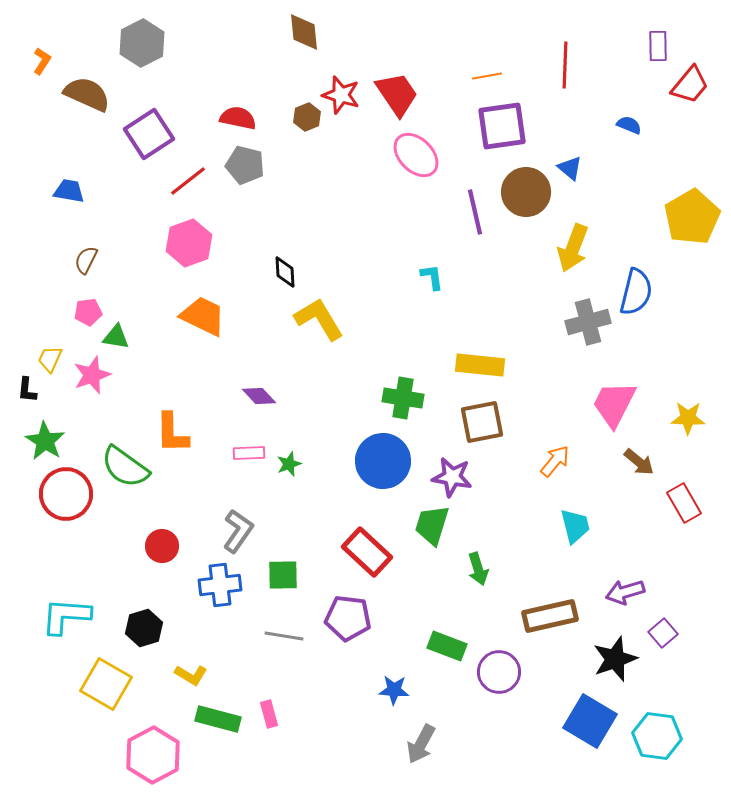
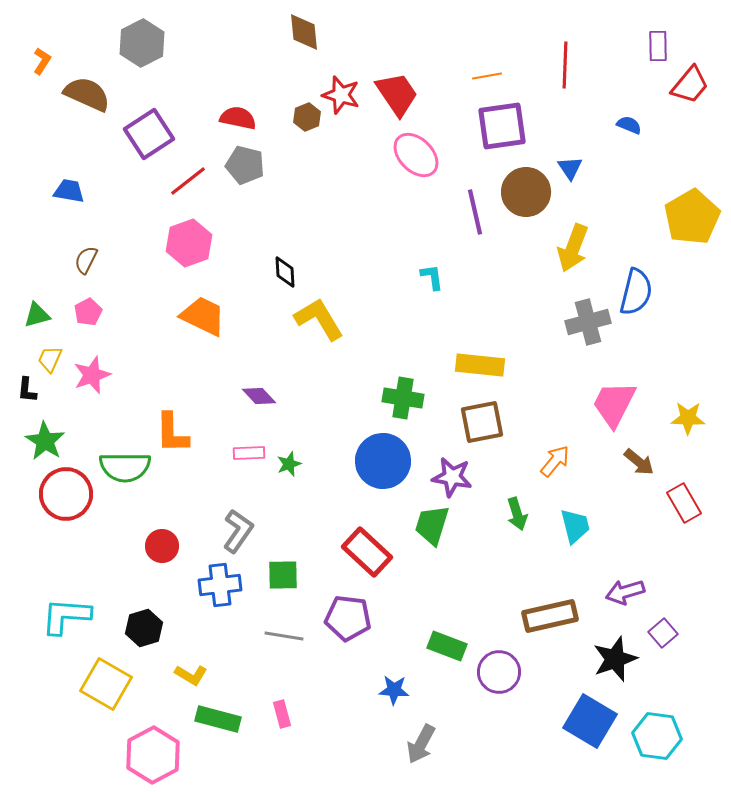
blue triangle at (570, 168): rotated 16 degrees clockwise
pink pentagon at (88, 312): rotated 20 degrees counterclockwise
green triangle at (116, 337): moved 79 px left, 22 px up; rotated 24 degrees counterclockwise
green semicircle at (125, 467): rotated 36 degrees counterclockwise
green arrow at (478, 569): moved 39 px right, 55 px up
pink rectangle at (269, 714): moved 13 px right
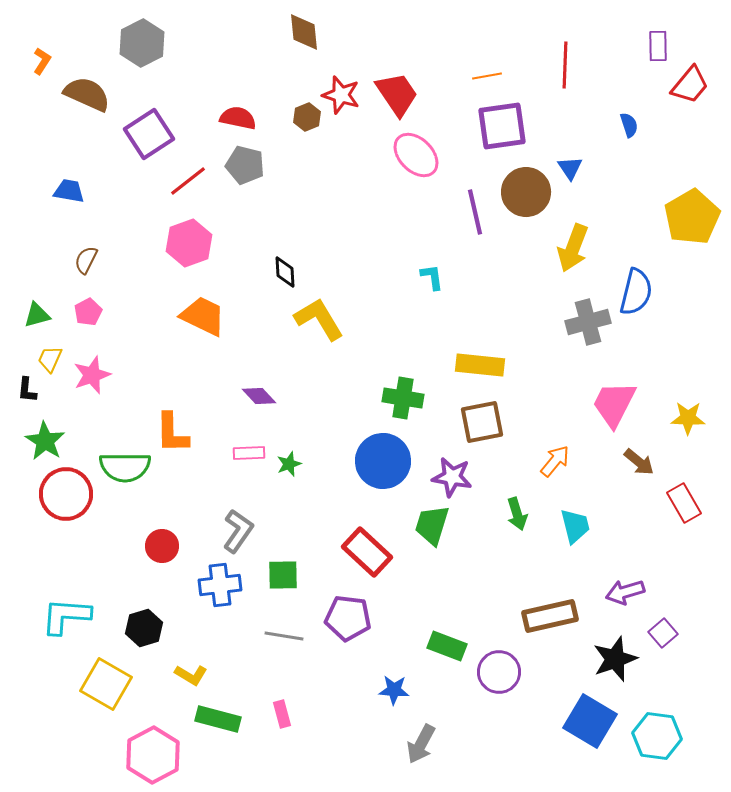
blue semicircle at (629, 125): rotated 50 degrees clockwise
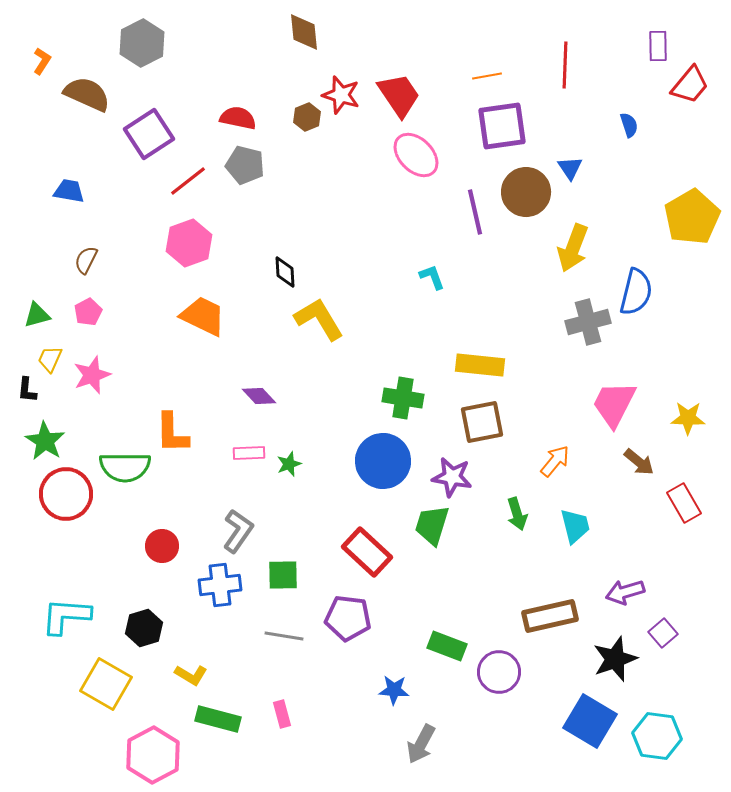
red trapezoid at (397, 94): moved 2 px right, 1 px down
cyan L-shape at (432, 277): rotated 12 degrees counterclockwise
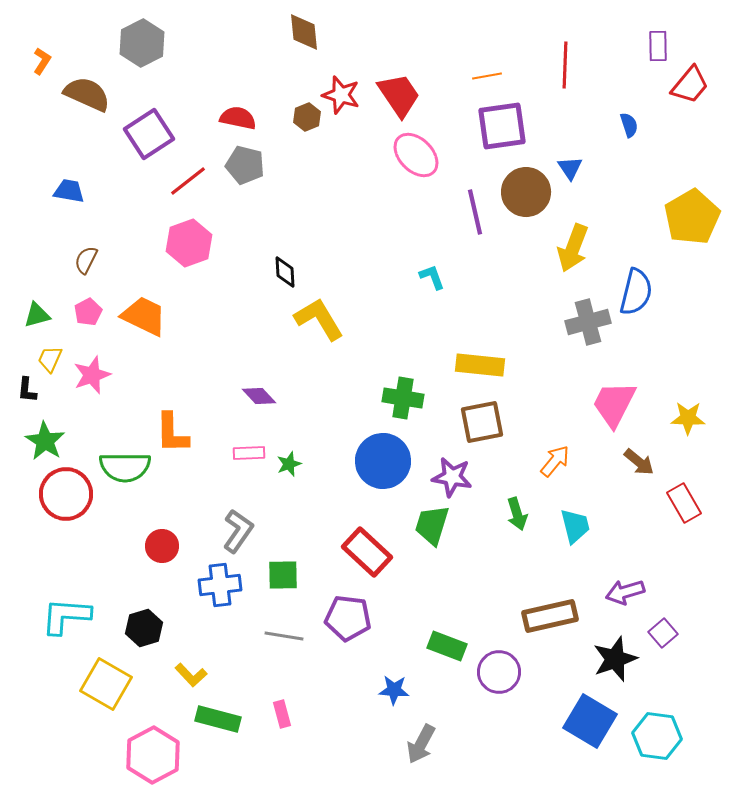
orange trapezoid at (203, 316): moved 59 px left
yellow L-shape at (191, 675): rotated 16 degrees clockwise
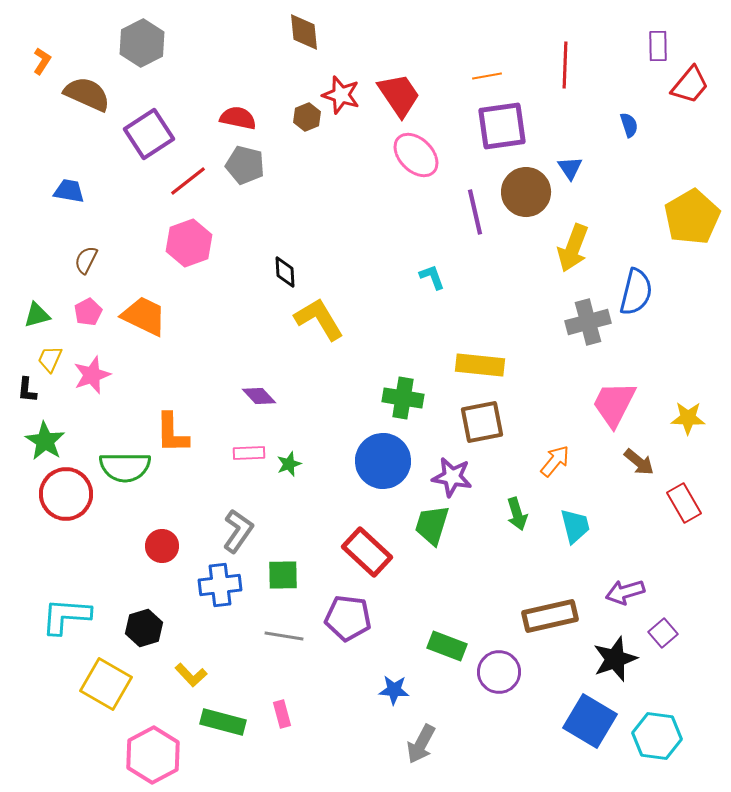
green rectangle at (218, 719): moved 5 px right, 3 px down
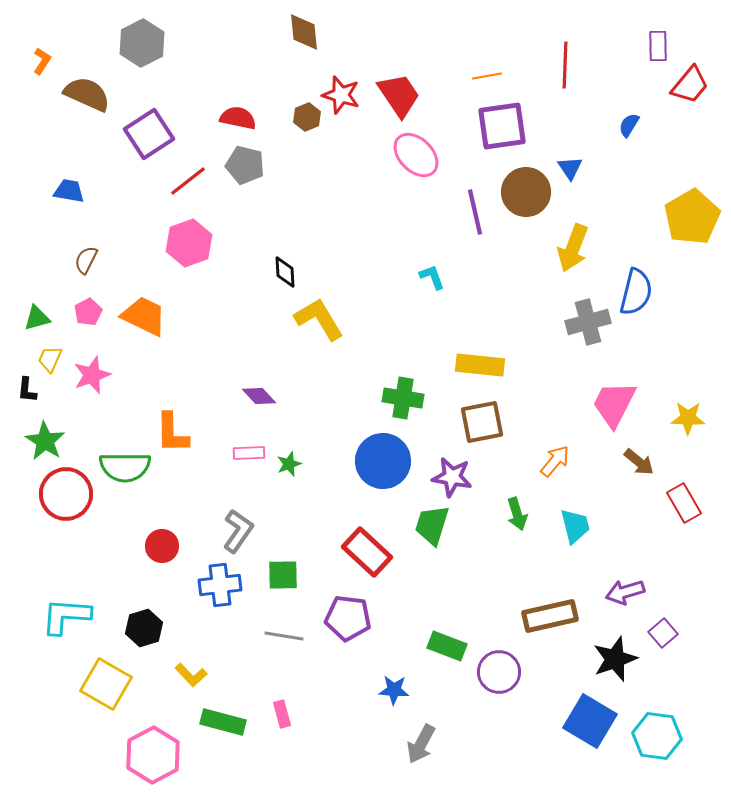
blue semicircle at (629, 125): rotated 130 degrees counterclockwise
green triangle at (37, 315): moved 3 px down
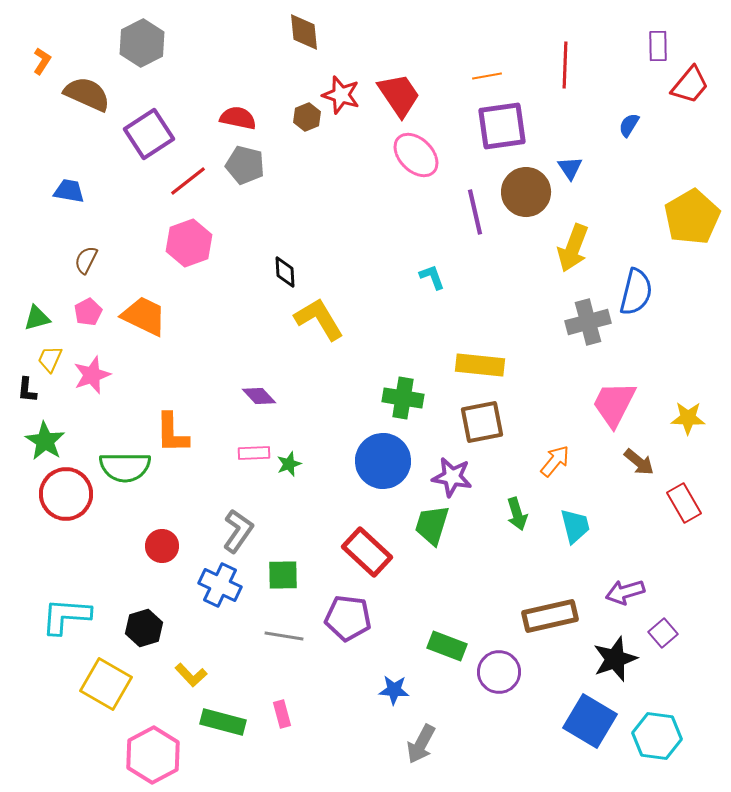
pink rectangle at (249, 453): moved 5 px right
blue cross at (220, 585): rotated 33 degrees clockwise
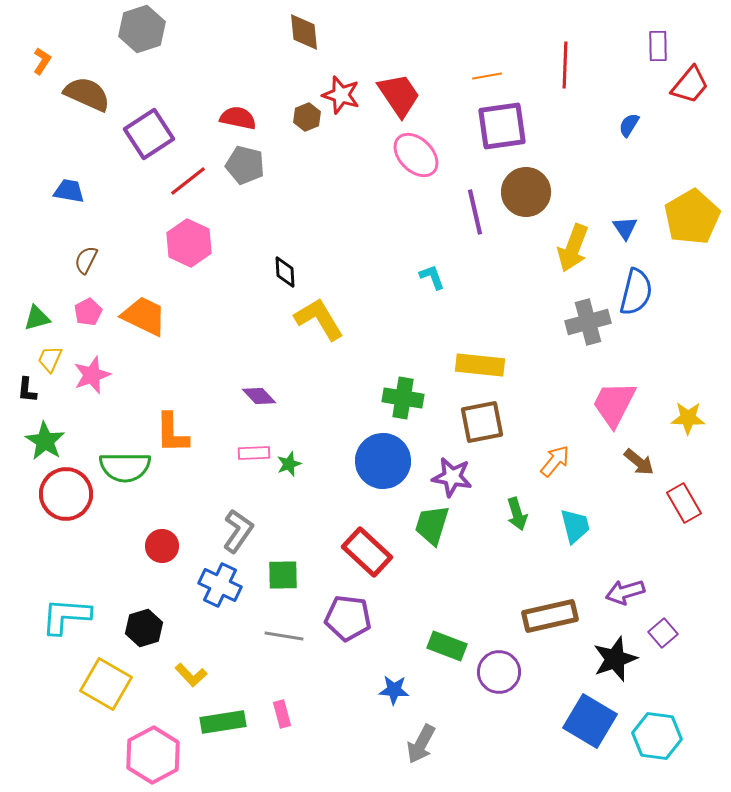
gray hexagon at (142, 43): moved 14 px up; rotated 9 degrees clockwise
blue triangle at (570, 168): moved 55 px right, 60 px down
pink hexagon at (189, 243): rotated 15 degrees counterclockwise
green rectangle at (223, 722): rotated 24 degrees counterclockwise
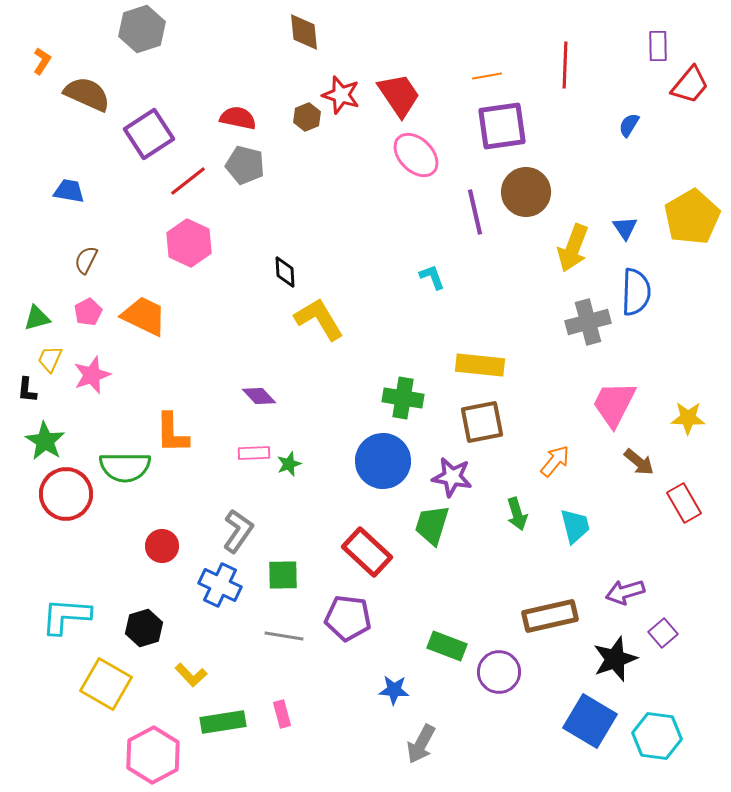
blue semicircle at (636, 292): rotated 12 degrees counterclockwise
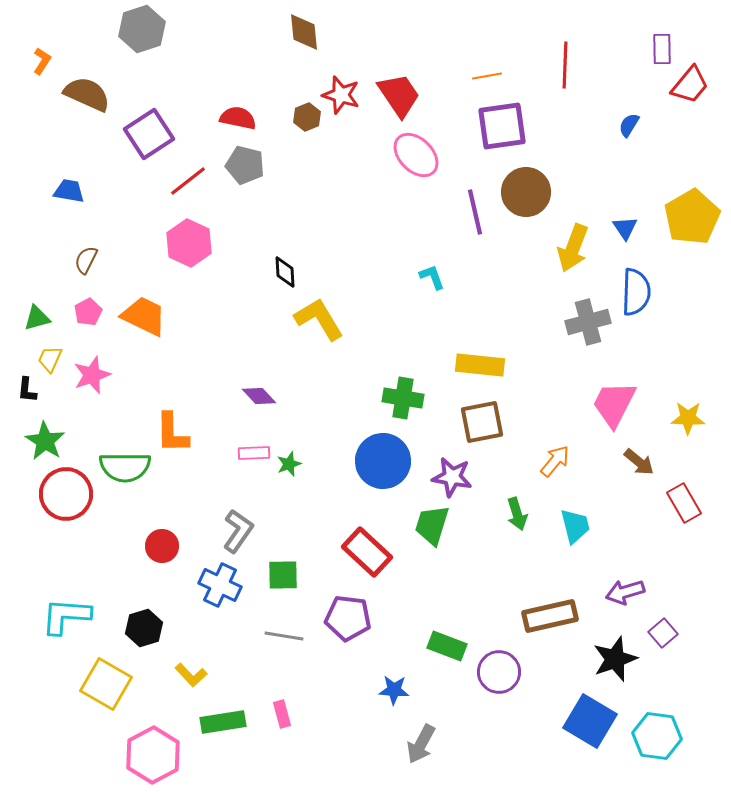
purple rectangle at (658, 46): moved 4 px right, 3 px down
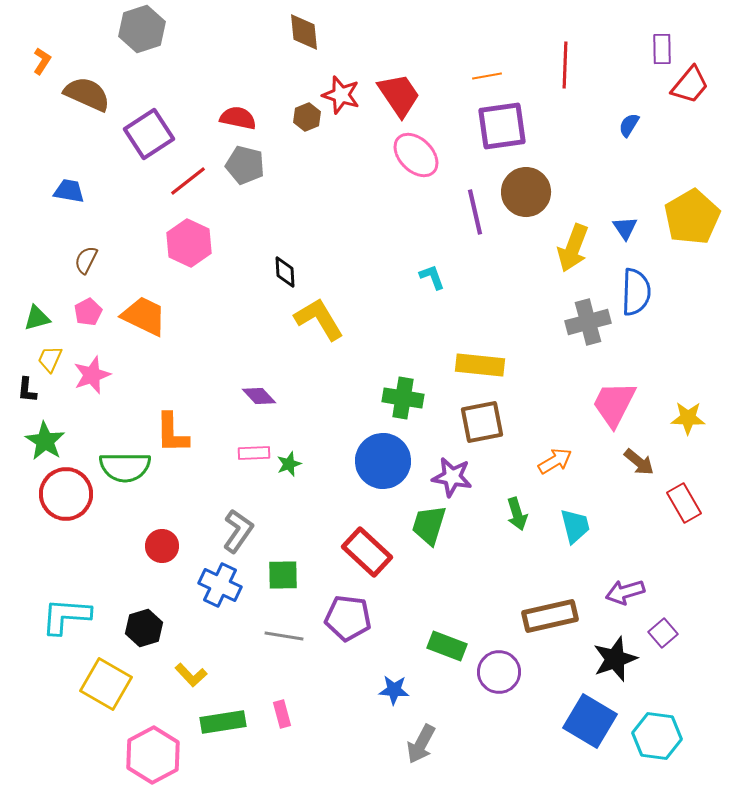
orange arrow at (555, 461): rotated 20 degrees clockwise
green trapezoid at (432, 525): moved 3 px left
